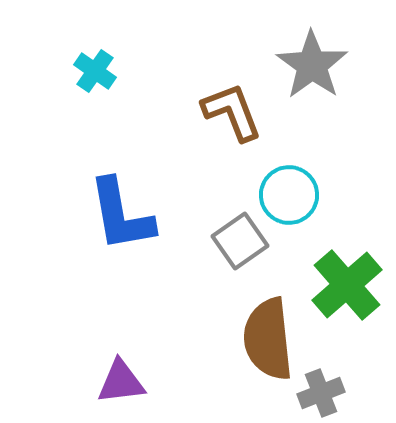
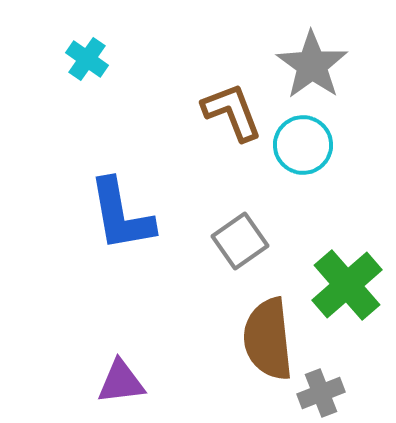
cyan cross: moved 8 px left, 12 px up
cyan circle: moved 14 px right, 50 px up
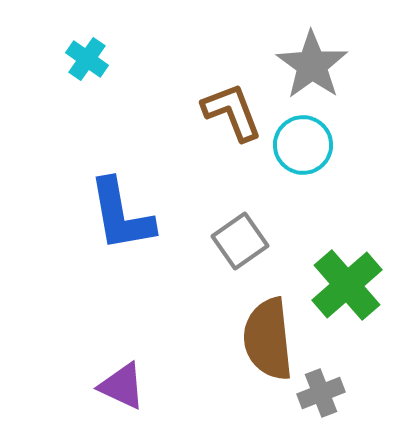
purple triangle: moved 1 px right, 4 px down; rotated 32 degrees clockwise
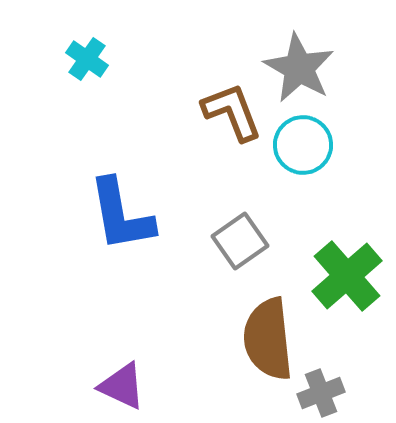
gray star: moved 13 px left, 3 px down; rotated 6 degrees counterclockwise
green cross: moved 9 px up
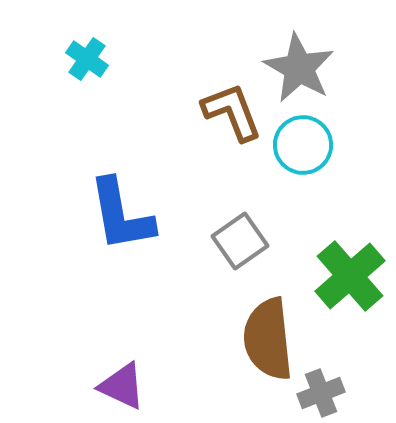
green cross: moved 3 px right
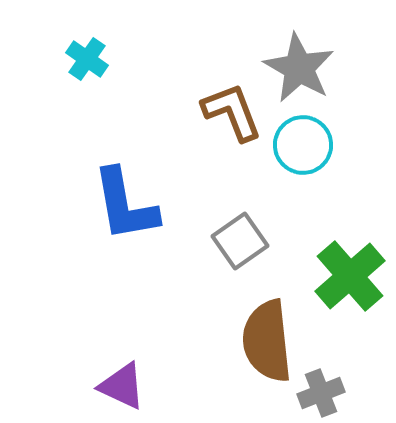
blue L-shape: moved 4 px right, 10 px up
brown semicircle: moved 1 px left, 2 px down
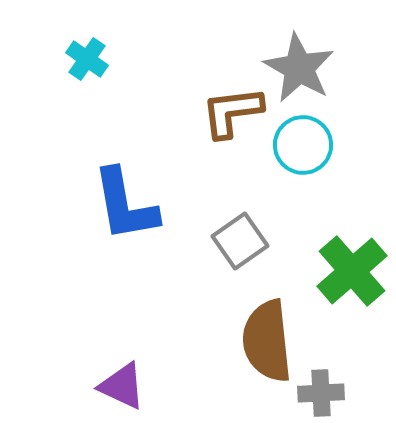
brown L-shape: rotated 76 degrees counterclockwise
green cross: moved 2 px right, 5 px up
gray cross: rotated 18 degrees clockwise
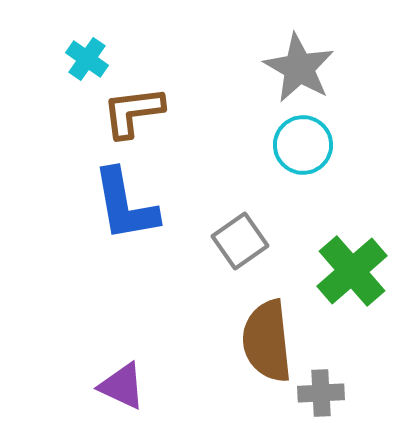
brown L-shape: moved 99 px left
